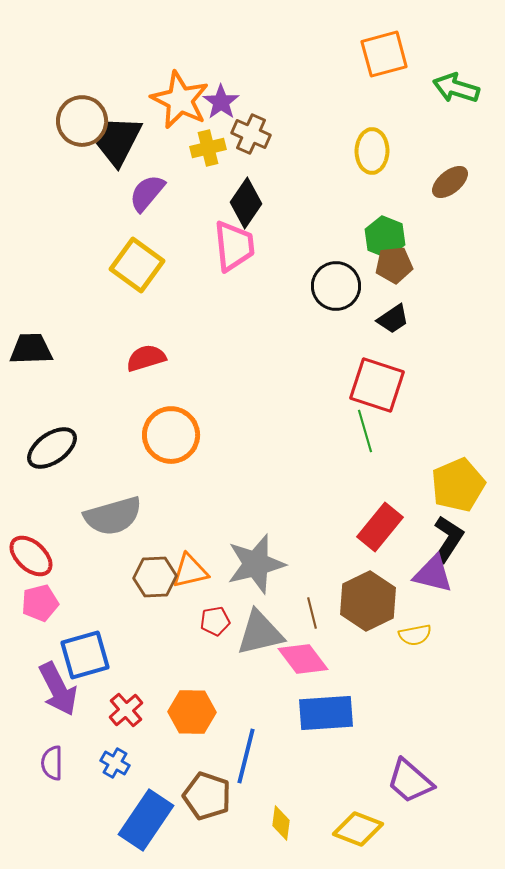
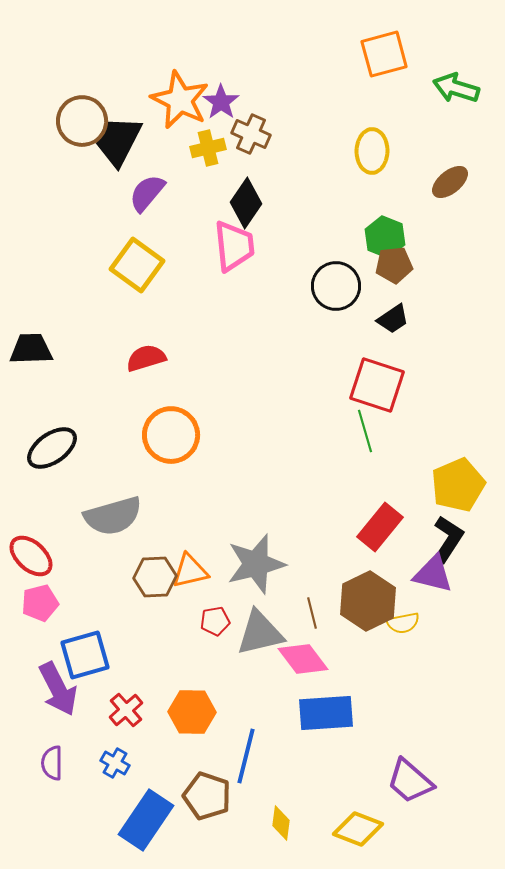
yellow semicircle at (415, 635): moved 12 px left, 12 px up
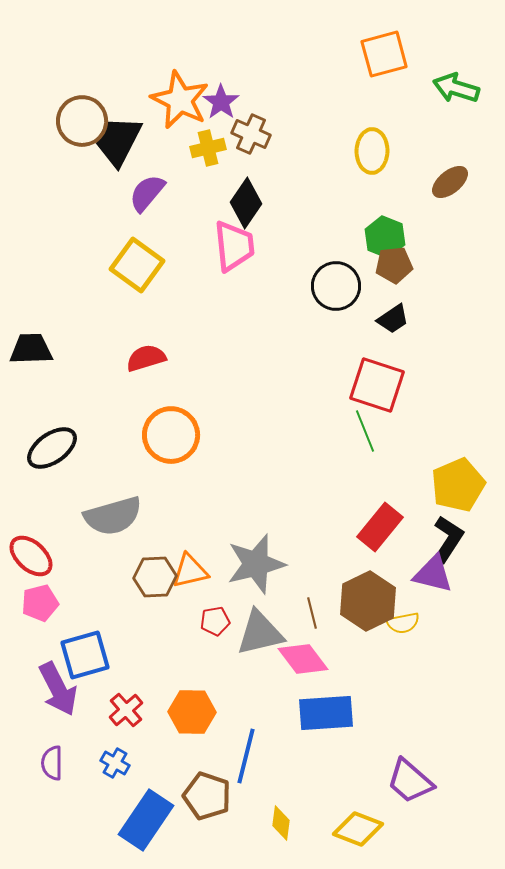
green line at (365, 431): rotated 6 degrees counterclockwise
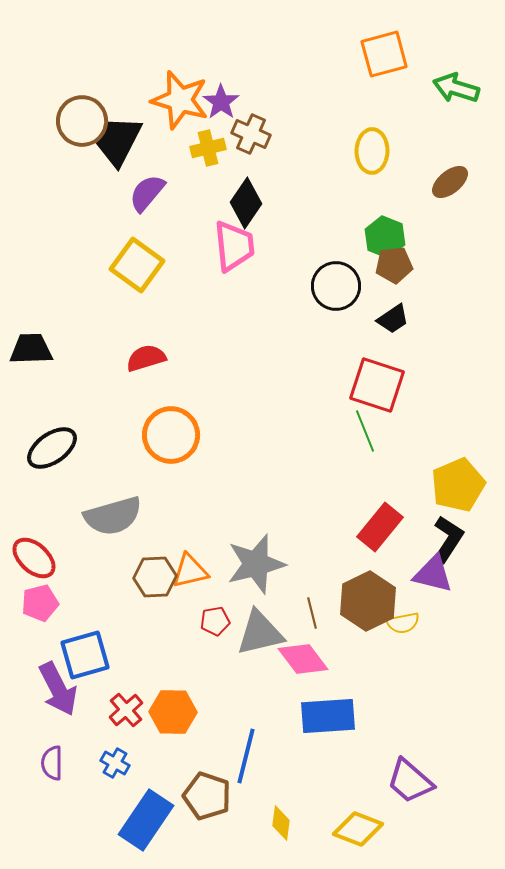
orange star at (180, 100): rotated 10 degrees counterclockwise
red ellipse at (31, 556): moved 3 px right, 2 px down
orange hexagon at (192, 712): moved 19 px left
blue rectangle at (326, 713): moved 2 px right, 3 px down
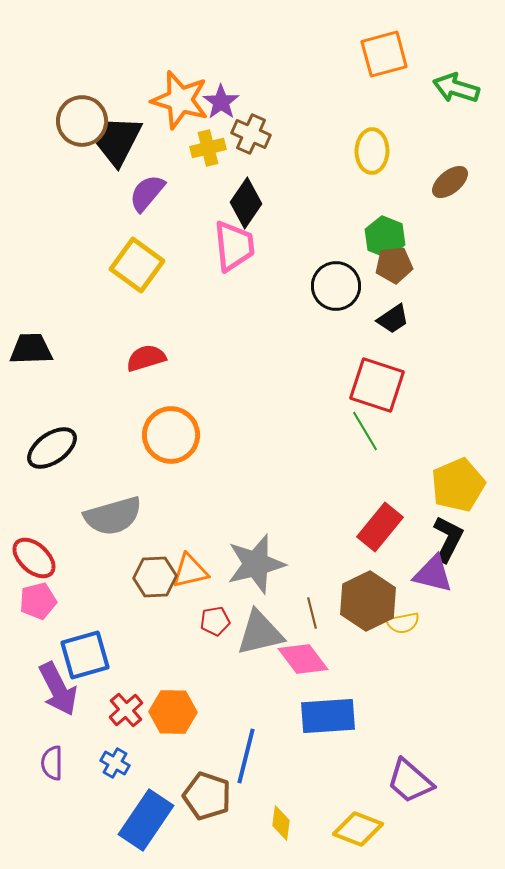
green line at (365, 431): rotated 9 degrees counterclockwise
black L-shape at (448, 539): rotated 6 degrees counterclockwise
pink pentagon at (40, 603): moved 2 px left, 2 px up
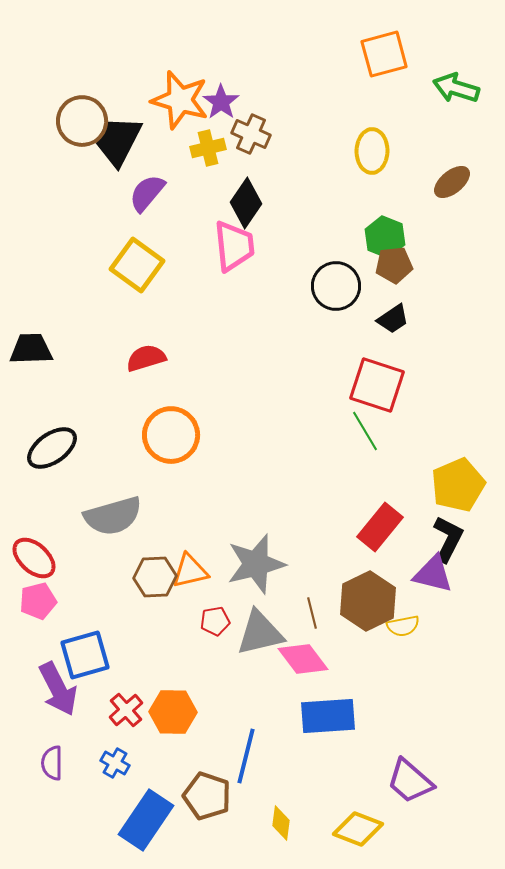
brown ellipse at (450, 182): moved 2 px right
yellow semicircle at (403, 623): moved 3 px down
